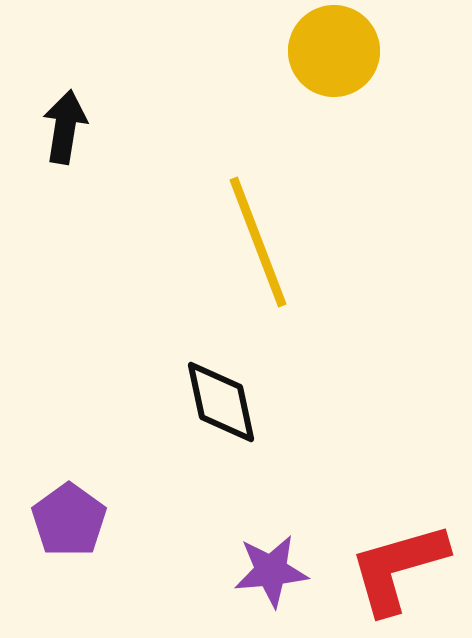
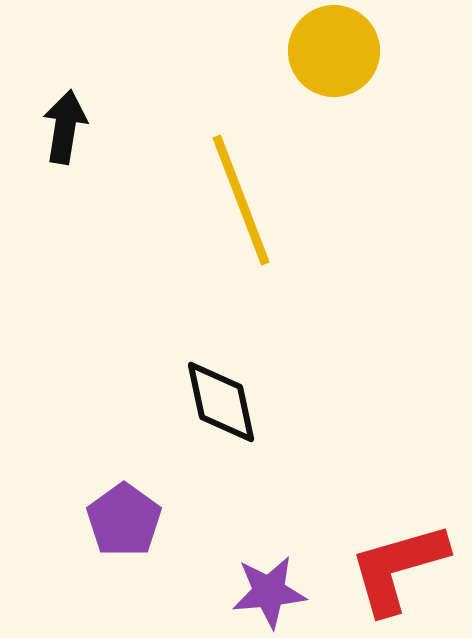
yellow line: moved 17 px left, 42 px up
purple pentagon: moved 55 px right
purple star: moved 2 px left, 21 px down
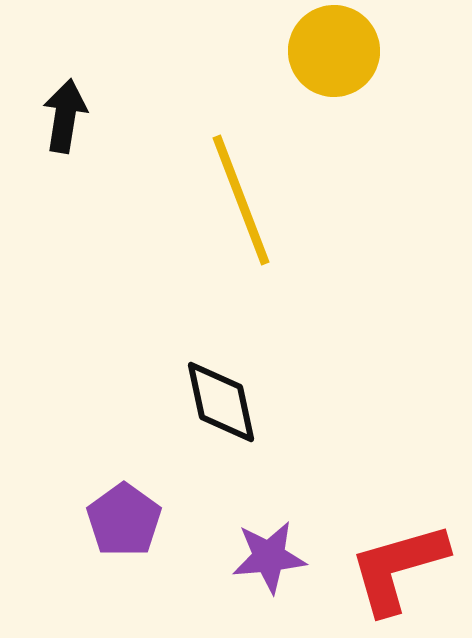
black arrow: moved 11 px up
purple star: moved 35 px up
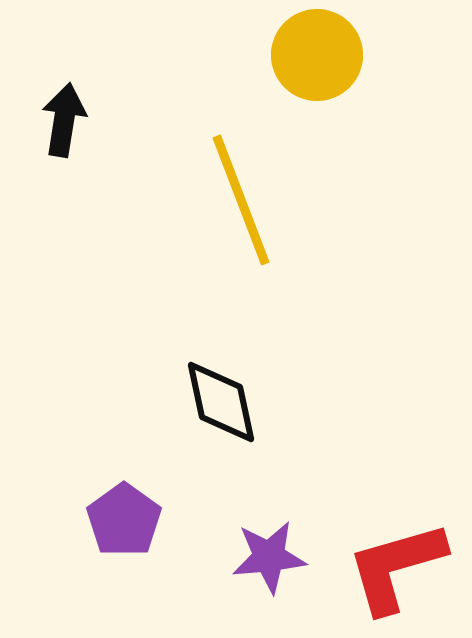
yellow circle: moved 17 px left, 4 px down
black arrow: moved 1 px left, 4 px down
red L-shape: moved 2 px left, 1 px up
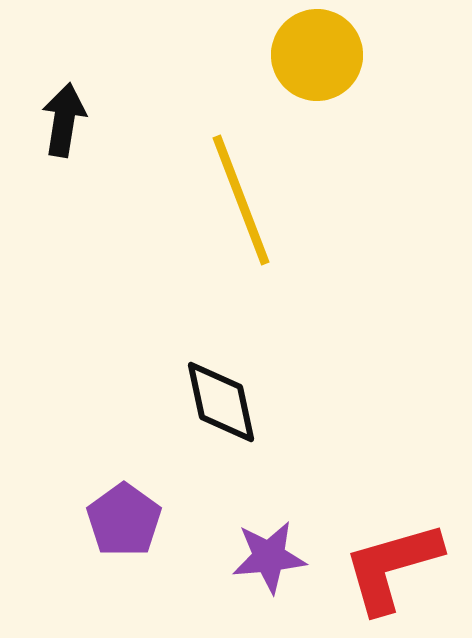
red L-shape: moved 4 px left
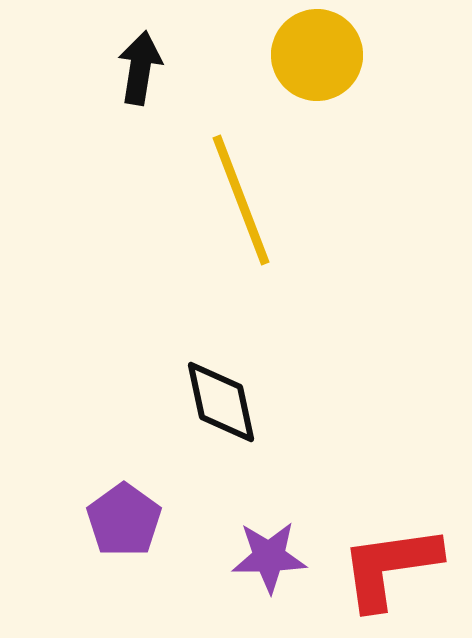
black arrow: moved 76 px right, 52 px up
purple star: rotated 4 degrees clockwise
red L-shape: moved 2 px left; rotated 8 degrees clockwise
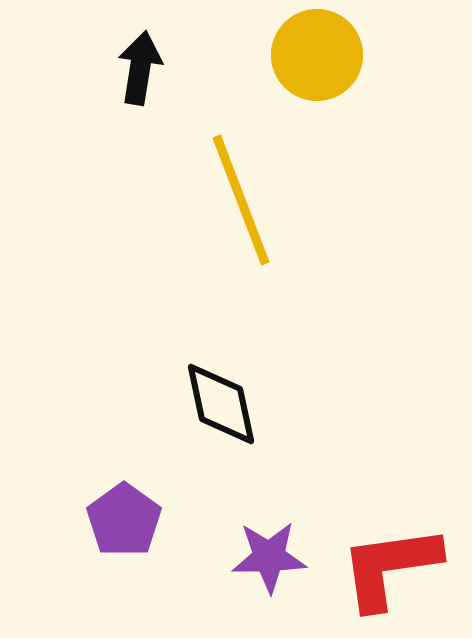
black diamond: moved 2 px down
